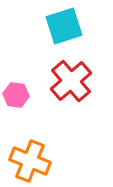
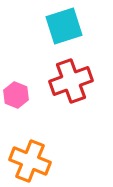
red cross: rotated 21 degrees clockwise
pink hexagon: rotated 15 degrees clockwise
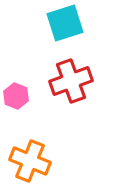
cyan square: moved 1 px right, 3 px up
pink hexagon: moved 1 px down
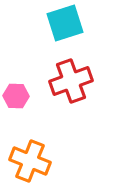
pink hexagon: rotated 20 degrees counterclockwise
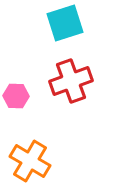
orange cross: rotated 9 degrees clockwise
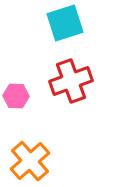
orange cross: rotated 18 degrees clockwise
